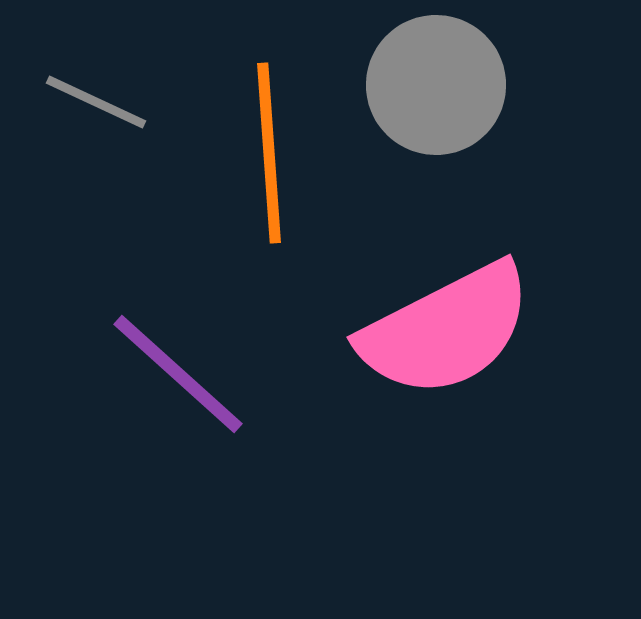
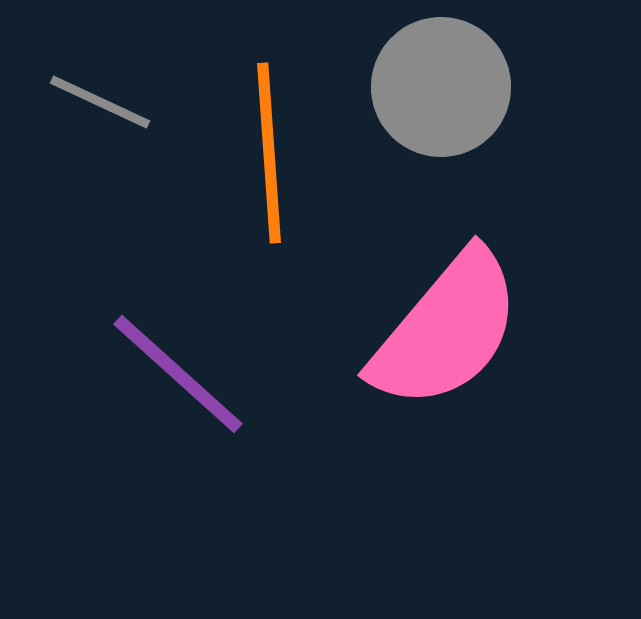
gray circle: moved 5 px right, 2 px down
gray line: moved 4 px right
pink semicircle: rotated 23 degrees counterclockwise
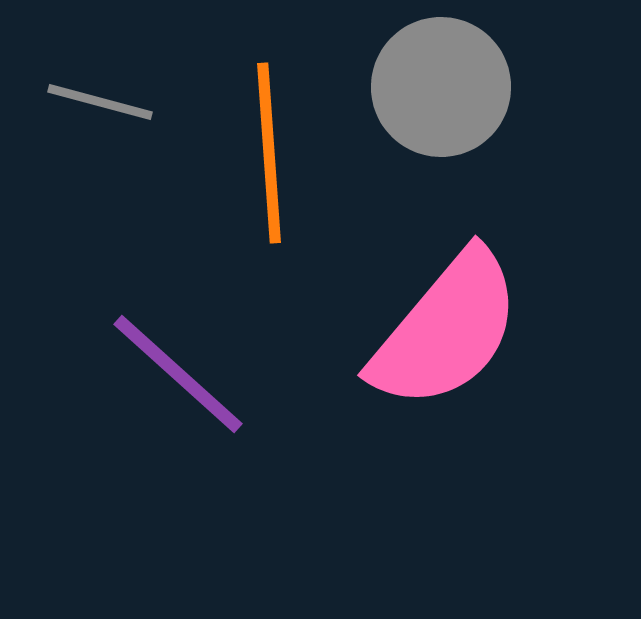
gray line: rotated 10 degrees counterclockwise
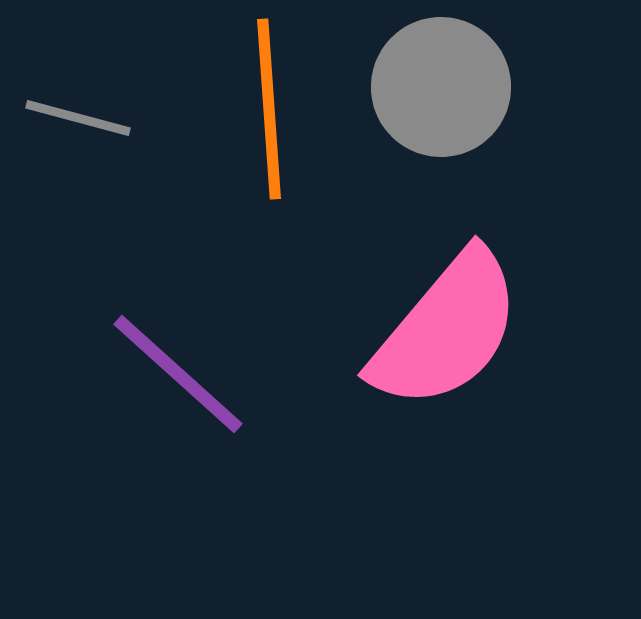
gray line: moved 22 px left, 16 px down
orange line: moved 44 px up
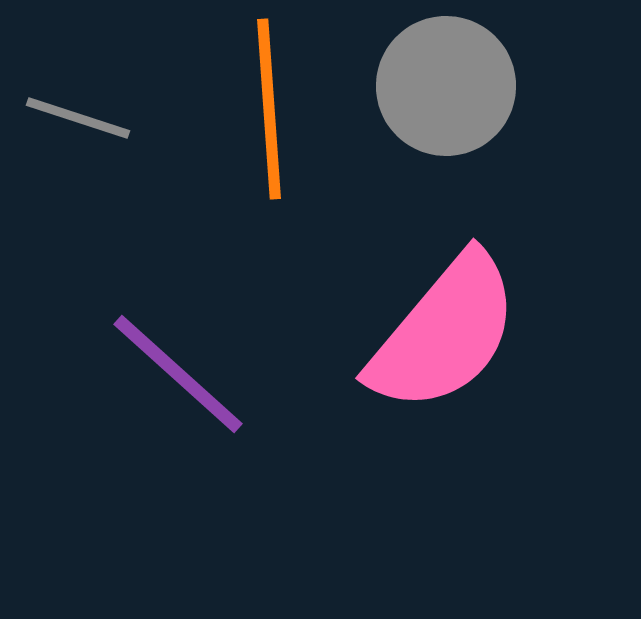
gray circle: moved 5 px right, 1 px up
gray line: rotated 3 degrees clockwise
pink semicircle: moved 2 px left, 3 px down
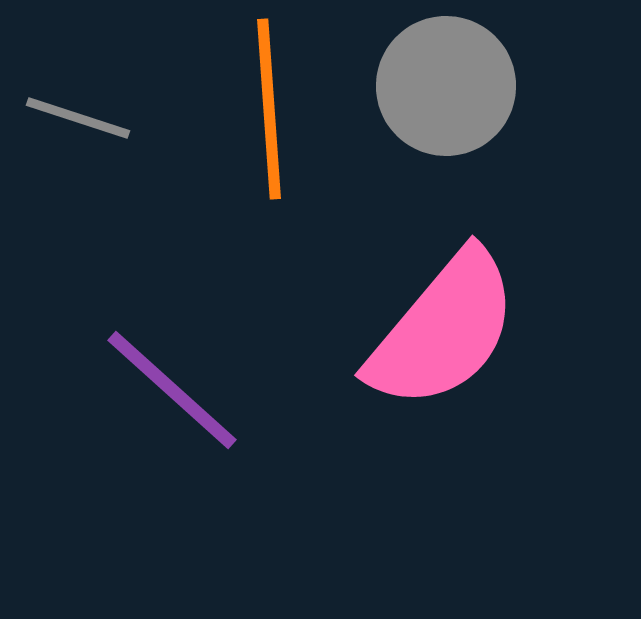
pink semicircle: moved 1 px left, 3 px up
purple line: moved 6 px left, 16 px down
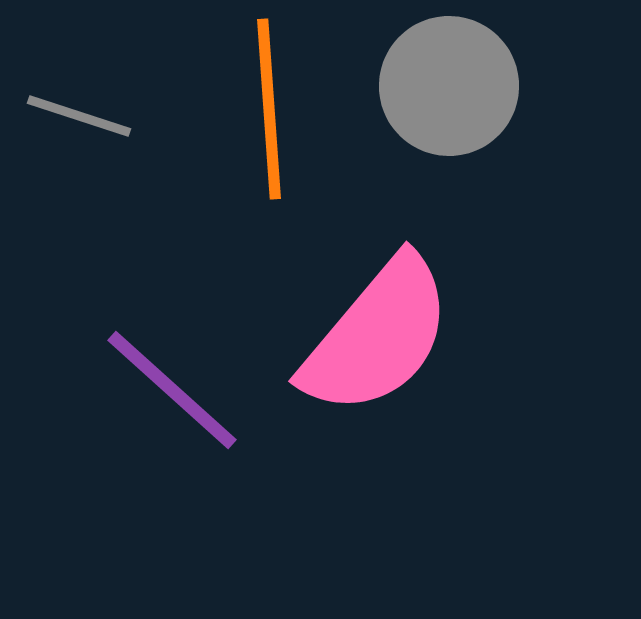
gray circle: moved 3 px right
gray line: moved 1 px right, 2 px up
pink semicircle: moved 66 px left, 6 px down
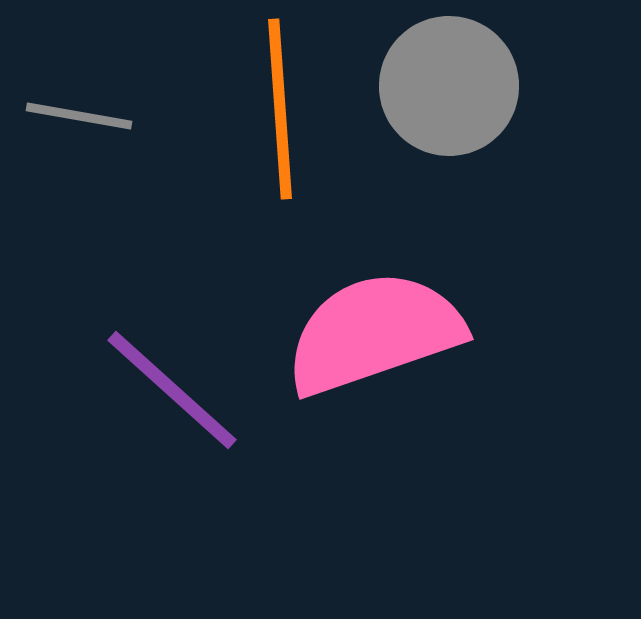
orange line: moved 11 px right
gray line: rotated 8 degrees counterclockwise
pink semicircle: moved 3 px left, 3 px up; rotated 149 degrees counterclockwise
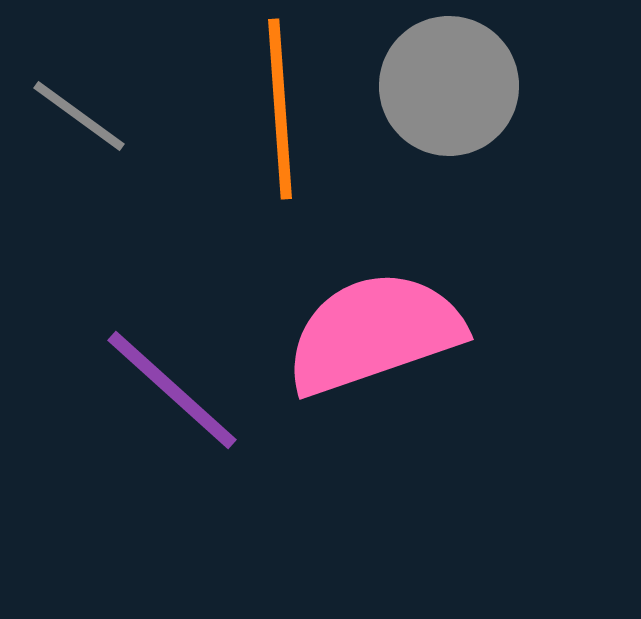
gray line: rotated 26 degrees clockwise
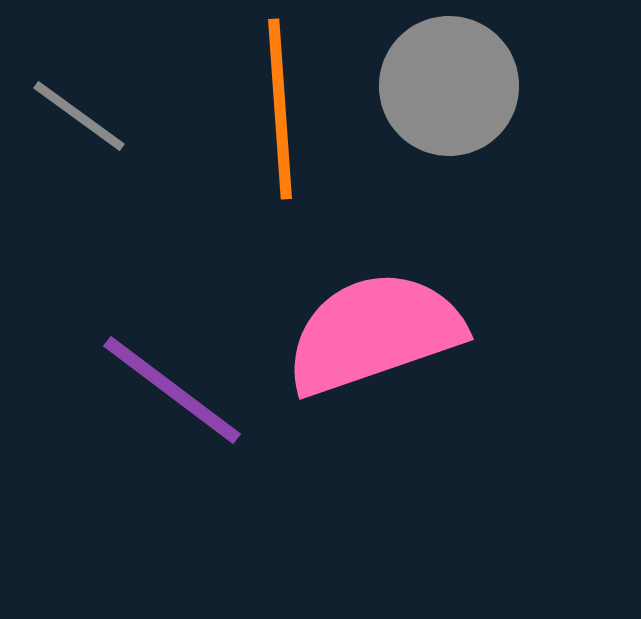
purple line: rotated 5 degrees counterclockwise
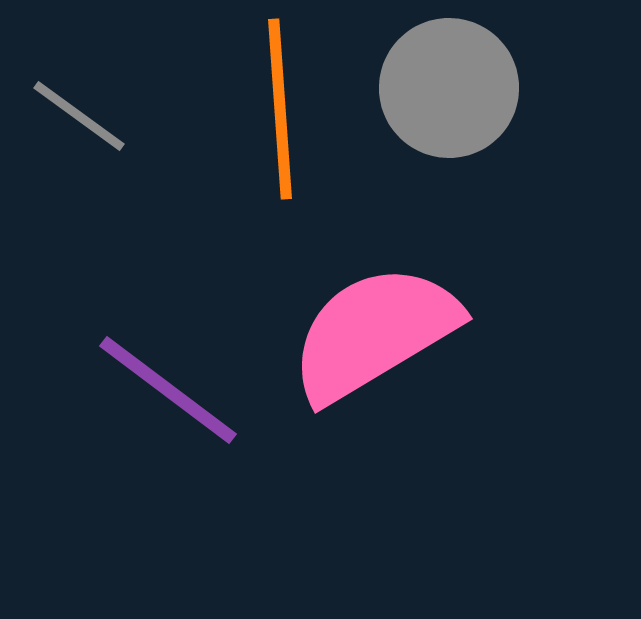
gray circle: moved 2 px down
pink semicircle: rotated 12 degrees counterclockwise
purple line: moved 4 px left
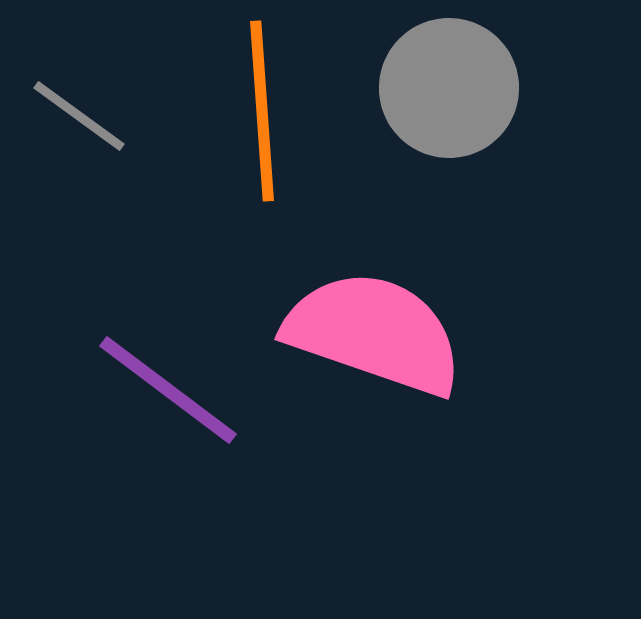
orange line: moved 18 px left, 2 px down
pink semicircle: rotated 50 degrees clockwise
